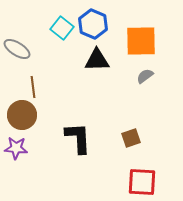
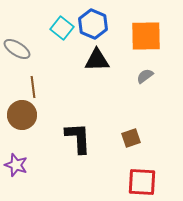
orange square: moved 5 px right, 5 px up
purple star: moved 17 px down; rotated 15 degrees clockwise
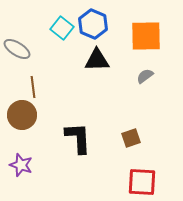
purple star: moved 5 px right
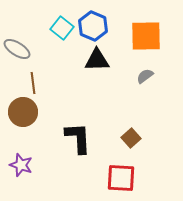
blue hexagon: moved 2 px down
brown line: moved 4 px up
brown circle: moved 1 px right, 3 px up
brown square: rotated 24 degrees counterclockwise
red square: moved 21 px left, 4 px up
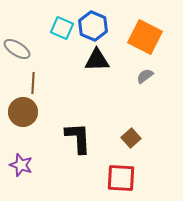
cyan square: rotated 15 degrees counterclockwise
orange square: moved 1 px left, 1 px down; rotated 28 degrees clockwise
brown line: rotated 10 degrees clockwise
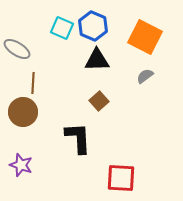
brown square: moved 32 px left, 37 px up
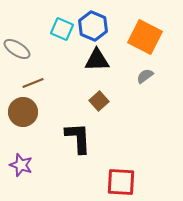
cyan square: moved 1 px down
brown line: rotated 65 degrees clockwise
red square: moved 4 px down
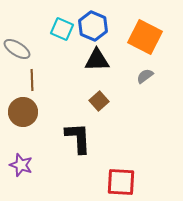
brown line: moved 1 px left, 3 px up; rotated 70 degrees counterclockwise
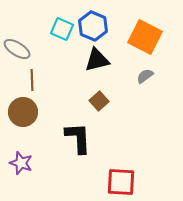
black triangle: rotated 12 degrees counterclockwise
purple star: moved 2 px up
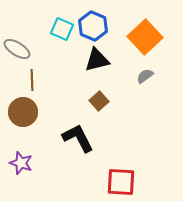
orange square: rotated 20 degrees clockwise
black L-shape: rotated 24 degrees counterclockwise
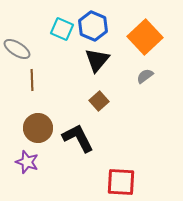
black triangle: rotated 36 degrees counterclockwise
brown circle: moved 15 px right, 16 px down
purple star: moved 6 px right, 1 px up
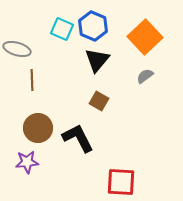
gray ellipse: rotated 16 degrees counterclockwise
brown square: rotated 18 degrees counterclockwise
purple star: rotated 25 degrees counterclockwise
